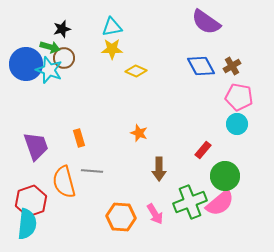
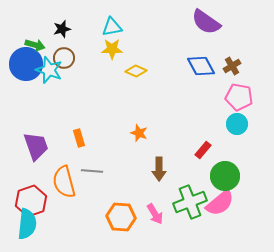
green arrow: moved 15 px left, 2 px up
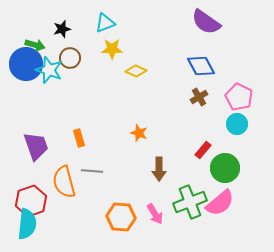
cyan triangle: moved 7 px left, 4 px up; rotated 10 degrees counterclockwise
brown circle: moved 6 px right
brown cross: moved 33 px left, 31 px down
pink pentagon: rotated 16 degrees clockwise
green circle: moved 8 px up
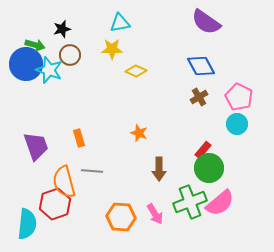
cyan triangle: moved 15 px right; rotated 10 degrees clockwise
brown circle: moved 3 px up
green circle: moved 16 px left
red hexagon: moved 24 px right, 3 px down
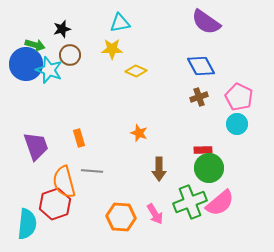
brown cross: rotated 12 degrees clockwise
red rectangle: rotated 48 degrees clockwise
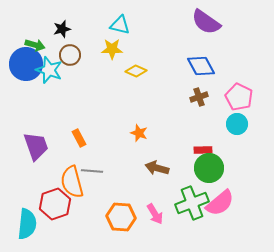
cyan triangle: moved 2 px down; rotated 25 degrees clockwise
orange rectangle: rotated 12 degrees counterclockwise
brown arrow: moved 2 px left, 1 px up; rotated 105 degrees clockwise
orange semicircle: moved 8 px right
green cross: moved 2 px right, 1 px down
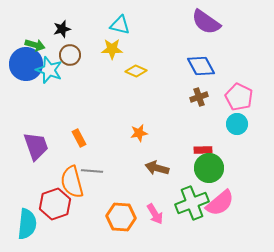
orange star: rotated 30 degrees counterclockwise
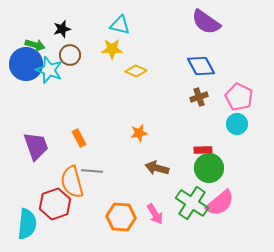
green cross: rotated 36 degrees counterclockwise
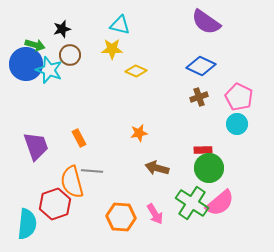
blue diamond: rotated 36 degrees counterclockwise
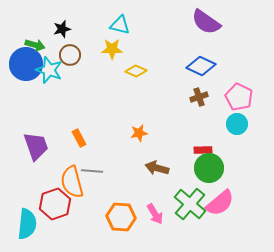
green cross: moved 2 px left, 1 px down; rotated 8 degrees clockwise
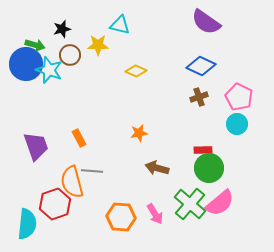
yellow star: moved 14 px left, 4 px up
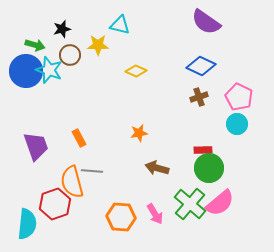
blue circle: moved 7 px down
